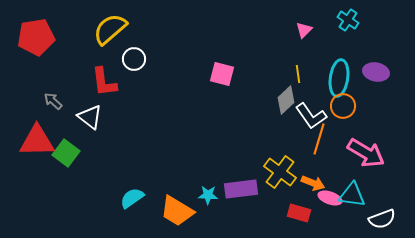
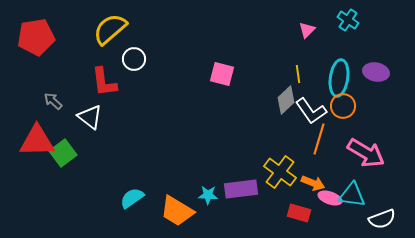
pink triangle: moved 3 px right
white L-shape: moved 5 px up
green square: moved 3 px left; rotated 16 degrees clockwise
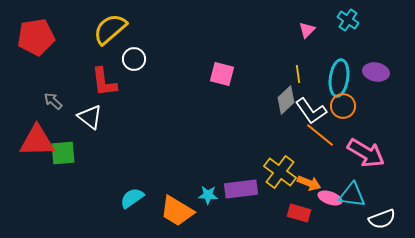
orange line: moved 1 px right, 4 px up; rotated 68 degrees counterclockwise
green square: rotated 32 degrees clockwise
orange arrow: moved 4 px left
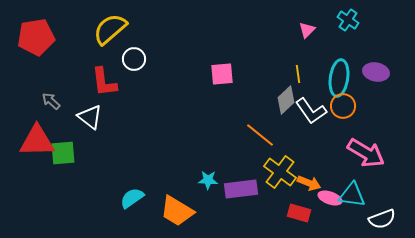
pink square: rotated 20 degrees counterclockwise
gray arrow: moved 2 px left
orange line: moved 60 px left
cyan star: moved 15 px up
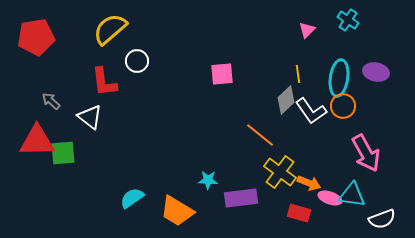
white circle: moved 3 px right, 2 px down
pink arrow: rotated 30 degrees clockwise
purple rectangle: moved 9 px down
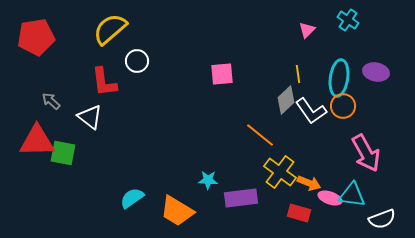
green square: rotated 16 degrees clockwise
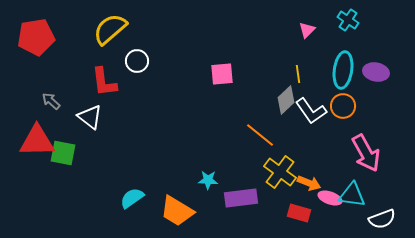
cyan ellipse: moved 4 px right, 8 px up
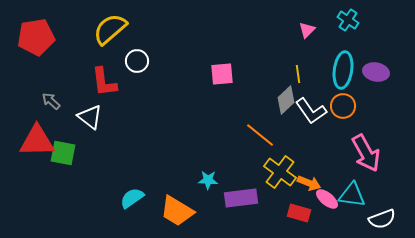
pink ellipse: moved 3 px left, 1 px down; rotated 20 degrees clockwise
